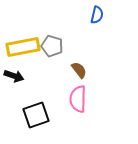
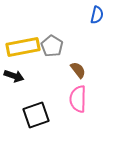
gray pentagon: rotated 15 degrees clockwise
brown semicircle: moved 1 px left
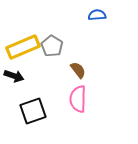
blue semicircle: rotated 108 degrees counterclockwise
yellow rectangle: rotated 12 degrees counterclockwise
black square: moved 3 px left, 4 px up
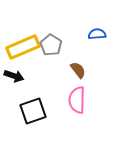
blue semicircle: moved 19 px down
gray pentagon: moved 1 px left, 1 px up
pink semicircle: moved 1 px left, 1 px down
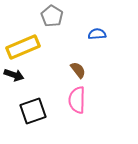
gray pentagon: moved 1 px right, 29 px up
black arrow: moved 1 px up
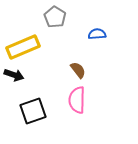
gray pentagon: moved 3 px right, 1 px down
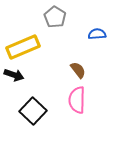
black square: rotated 28 degrees counterclockwise
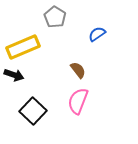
blue semicircle: rotated 30 degrees counterclockwise
pink semicircle: moved 1 px right, 1 px down; rotated 20 degrees clockwise
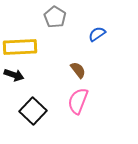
yellow rectangle: moved 3 px left; rotated 20 degrees clockwise
